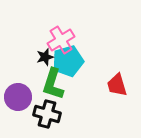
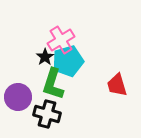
black star: rotated 18 degrees counterclockwise
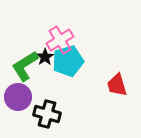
pink cross: moved 1 px left
green L-shape: moved 28 px left, 18 px up; rotated 40 degrees clockwise
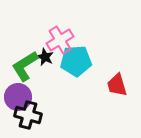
black star: rotated 12 degrees counterclockwise
cyan pentagon: moved 8 px right; rotated 12 degrees clockwise
black cross: moved 19 px left, 1 px down
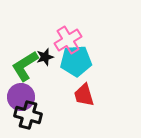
pink cross: moved 8 px right
black star: rotated 30 degrees clockwise
red trapezoid: moved 33 px left, 10 px down
purple circle: moved 3 px right
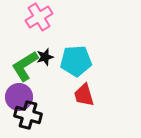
pink cross: moved 29 px left, 23 px up
purple circle: moved 2 px left
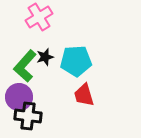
green L-shape: rotated 16 degrees counterclockwise
black cross: moved 1 px down; rotated 8 degrees counterclockwise
